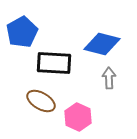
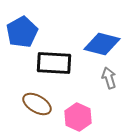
gray arrow: rotated 15 degrees counterclockwise
brown ellipse: moved 4 px left, 3 px down
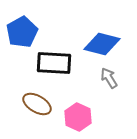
gray arrow: rotated 15 degrees counterclockwise
